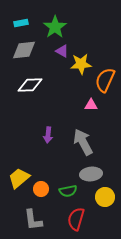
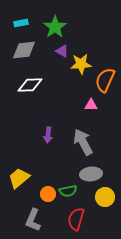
orange circle: moved 7 px right, 5 px down
gray L-shape: rotated 30 degrees clockwise
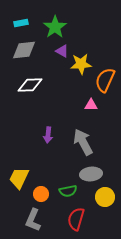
yellow trapezoid: rotated 25 degrees counterclockwise
orange circle: moved 7 px left
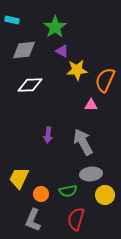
cyan rectangle: moved 9 px left, 3 px up; rotated 24 degrees clockwise
yellow star: moved 4 px left, 6 px down
yellow circle: moved 2 px up
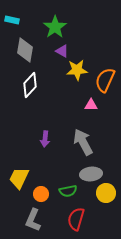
gray diamond: moved 1 px right; rotated 75 degrees counterclockwise
white diamond: rotated 45 degrees counterclockwise
purple arrow: moved 3 px left, 4 px down
yellow circle: moved 1 px right, 2 px up
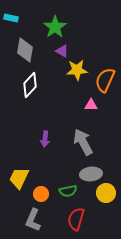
cyan rectangle: moved 1 px left, 2 px up
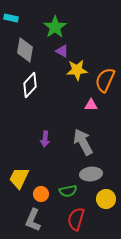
yellow circle: moved 6 px down
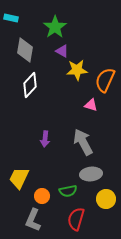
pink triangle: rotated 16 degrees clockwise
orange circle: moved 1 px right, 2 px down
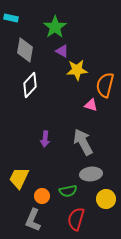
orange semicircle: moved 5 px down; rotated 10 degrees counterclockwise
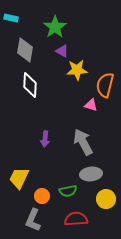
white diamond: rotated 40 degrees counterclockwise
red semicircle: rotated 70 degrees clockwise
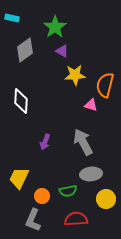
cyan rectangle: moved 1 px right
gray diamond: rotated 45 degrees clockwise
yellow star: moved 2 px left, 5 px down
white diamond: moved 9 px left, 16 px down
purple arrow: moved 3 px down; rotated 14 degrees clockwise
